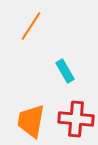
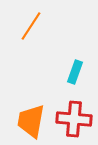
cyan rectangle: moved 10 px right, 1 px down; rotated 50 degrees clockwise
red cross: moved 2 px left
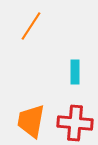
cyan rectangle: rotated 20 degrees counterclockwise
red cross: moved 1 px right, 4 px down
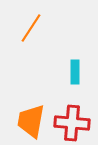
orange line: moved 2 px down
red cross: moved 3 px left
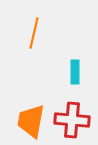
orange line: moved 3 px right, 5 px down; rotated 20 degrees counterclockwise
red cross: moved 3 px up
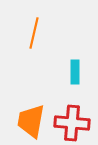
red cross: moved 3 px down
